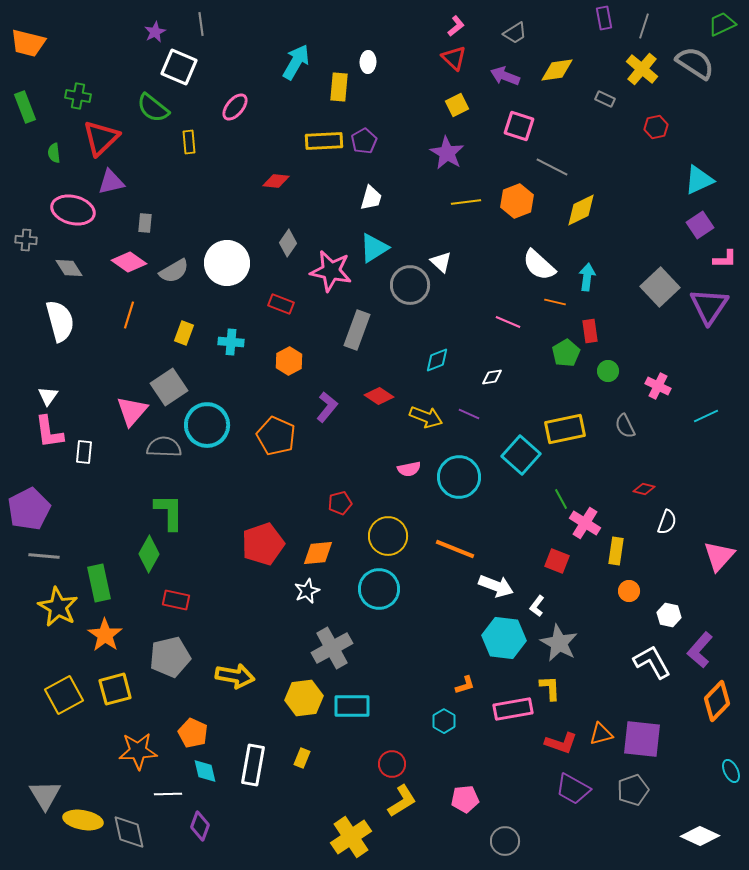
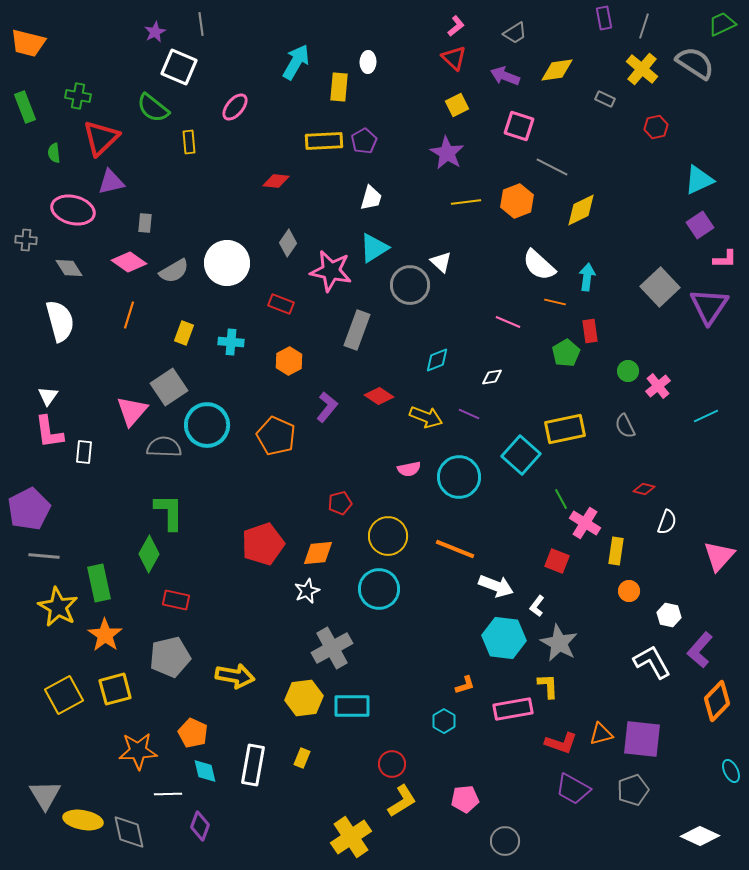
green circle at (608, 371): moved 20 px right
pink cross at (658, 386): rotated 25 degrees clockwise
yellow L-shape at (550, 688): moved 2 px left, 2 px up
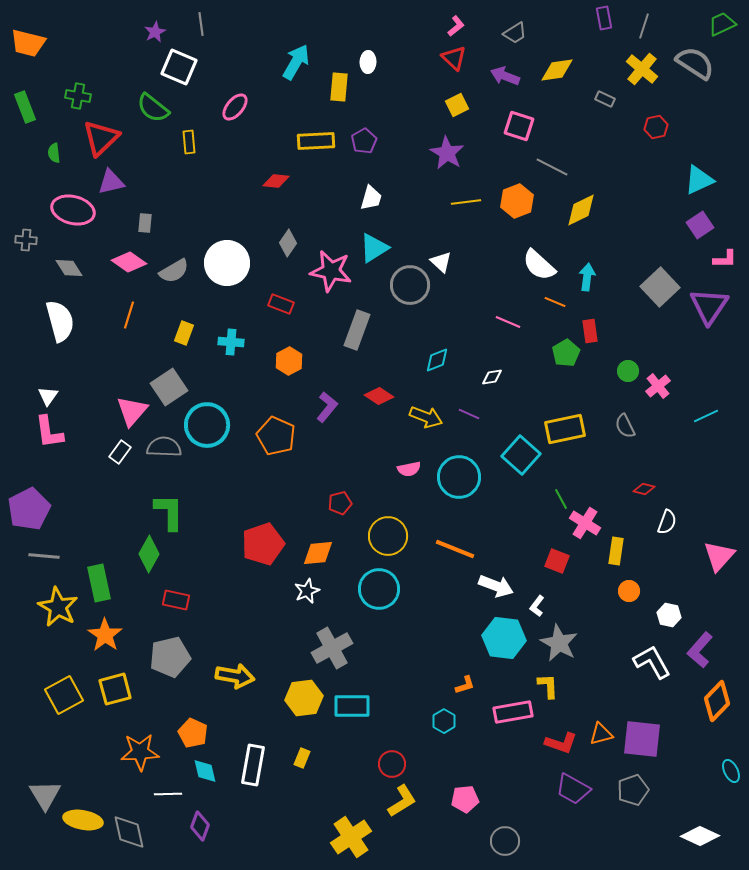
yellow rectangle at (324, 141): moved 8 px left
orange line at (555, 302): rotated 10 degrees clockwise
white rectangle at (84, 452): moved 36 px right; rotated 30 degrees clockwise
pink rectangle at (513, 709): moved 3 px down
orange star at (138, 751): moved 2 px right, 1 px down
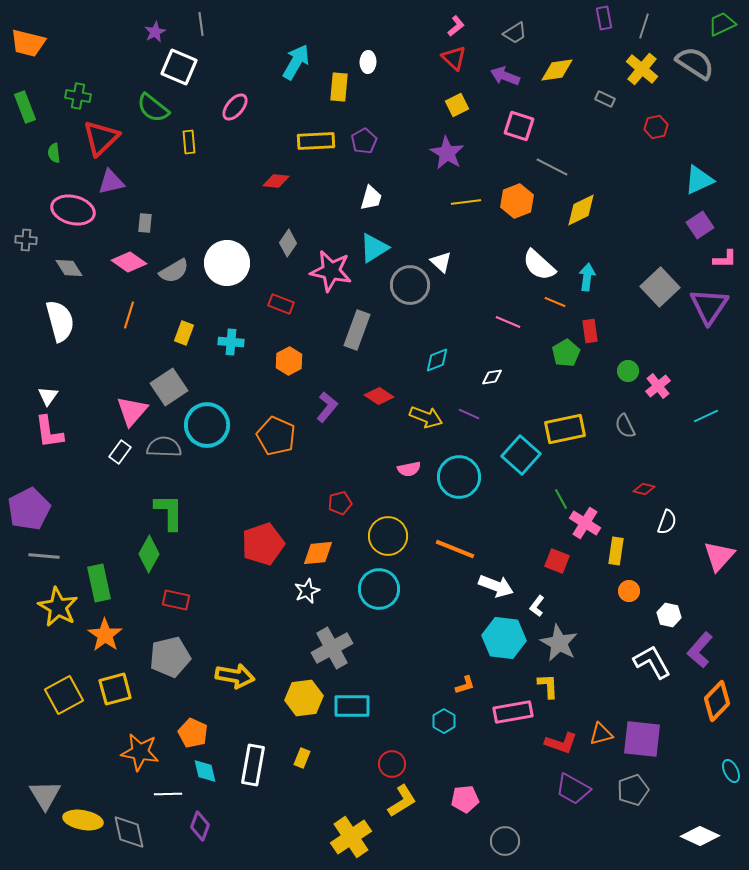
orange star at (140, 752): rotated 12 degrees clockwise
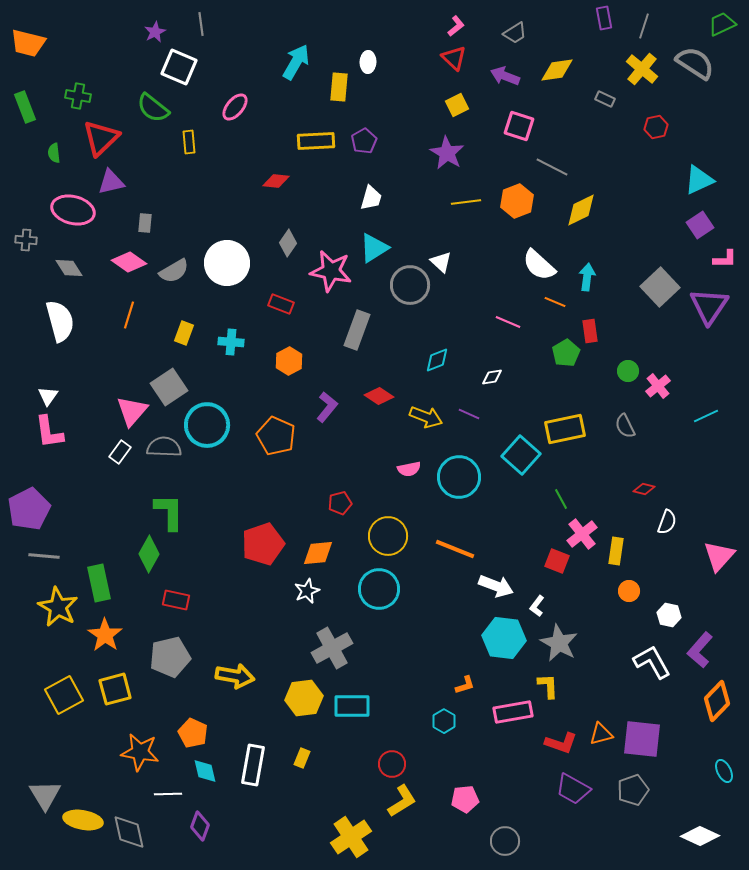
pink cross at (585, 523): moved 3 px left, 11 px down; rotated 20 degrees clockwise
cyan ellipse at (731, 771): moved 7 px left
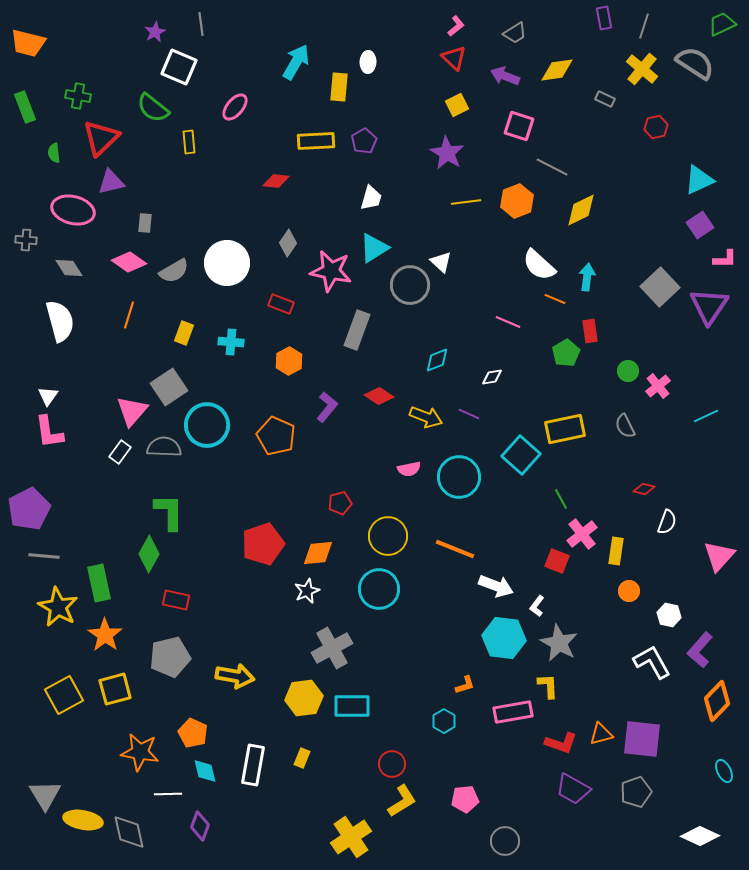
orange line at (555, 302): moved 3 px up
gray pentagon at (633, 790): moved 3 px right, 2 px down
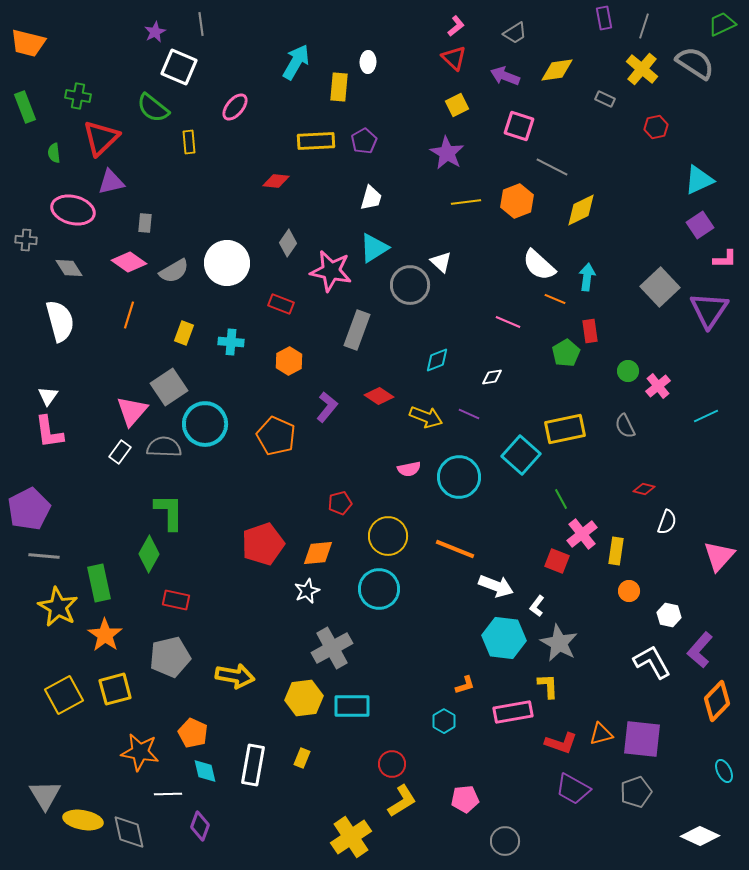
purple triangle at (709, 306): moved 4 px down
cyan circle at (207, 425): moved 2 px left, 1 px up
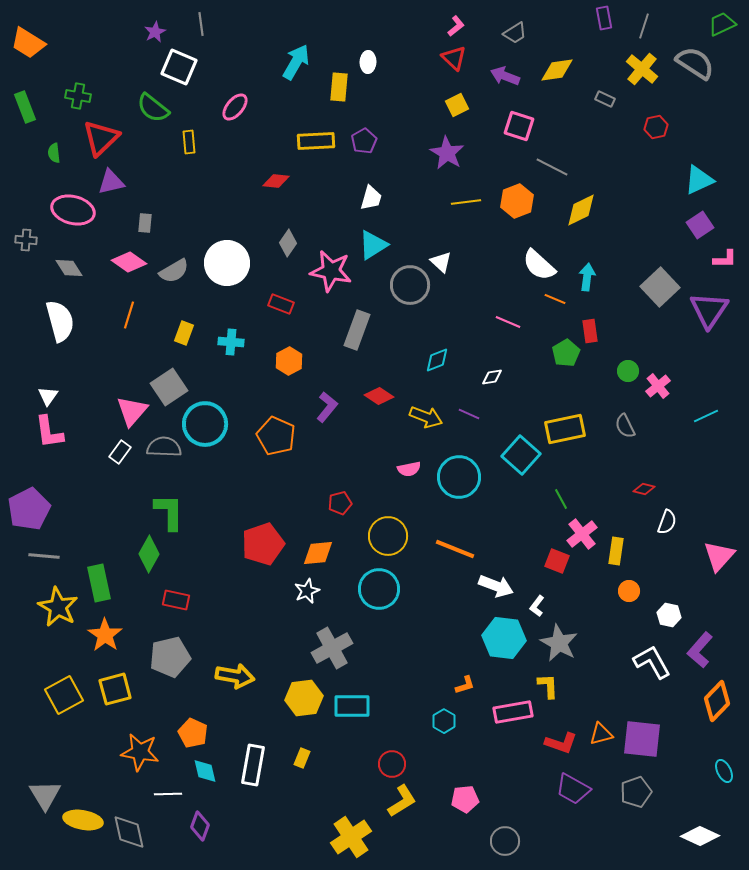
orange trapezoid at (28, 43): rotated 18 degrees clockwise
cyan triangle at (374, 248): moved 1 px left, 3 px up
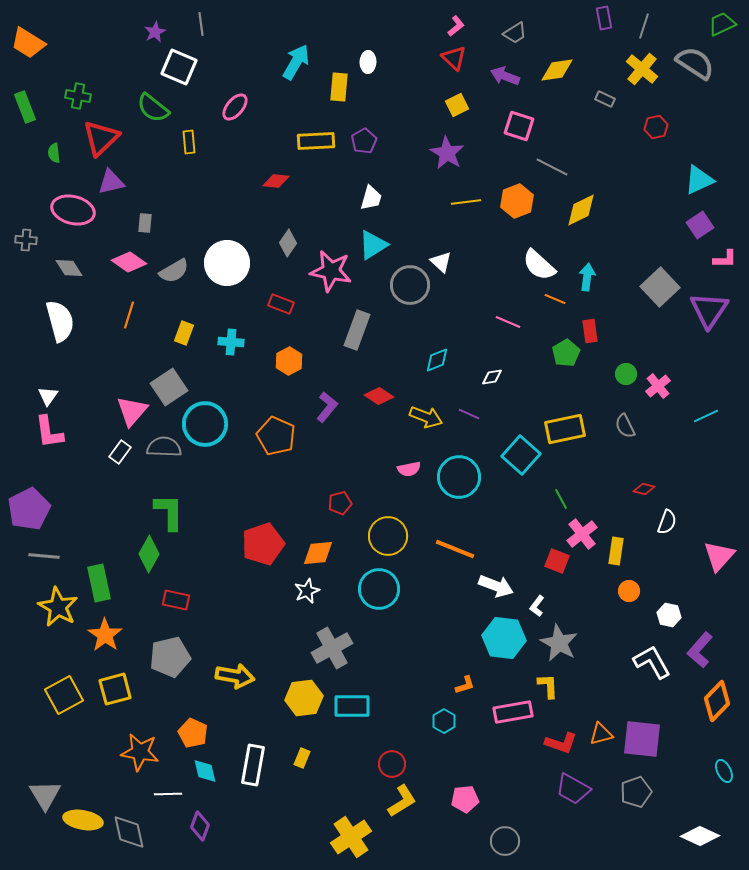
green circle at (628, 371): moved 2 px left, 3 px down
